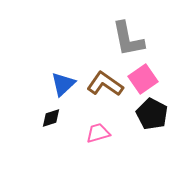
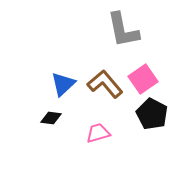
gray L-shape: moved 5 px left, 9 px up
brown L-shape: rotated 15 degrees clockwise
black diamond: rotated 25 degrees clockwise
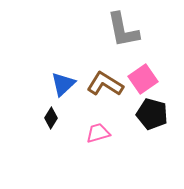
brown L-shape: rotated 18 degrees counterclockwise
black pentagon: rotated 12 degrees counterclockwise
black diamond: rotated 65 degrees counterclockwise
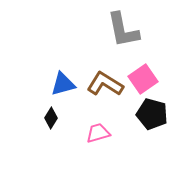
blue triangle: rotated 28 degrees clockwise
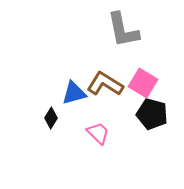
pink square: moved 4 px down; rotated 24 degrees counterclockwise
blue triangle: moved 11 px right, 9 px down
pink trapezoid: rotated 60 degrees clockwise
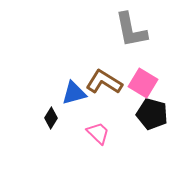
gray L-shape: moved 8 px right
brown L-shape: moved 1 px left, 2 px up
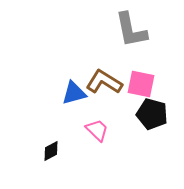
pink square: moved 2 px left, 1 px down; rotated 20 degrees counterclockwise
black diamond: moved 33 px down; rotated 30 degrees clockwise
pink trapezoid: moved 1 px left, 3 px up
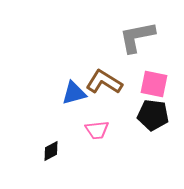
gray L-shape: moved 6 px right, 7 px down; rotated 90 degrees clockwise
pink square: moved 13 px right
black pentagon: moved 1 px right, 1 px down; rotated 8 degrees counterclockwise
pink trapezoid: rotated 130 degrees clockwise
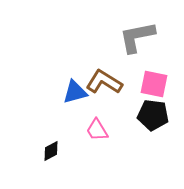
blue triangle: moved 1 px right, 1 px up
pink trapezoid: rotated 65 degrees clockwise
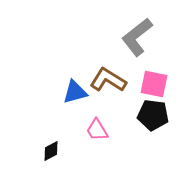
gray L-shape: rotated 27 degrees counterclockwise
brown L-shape: moved 4 px right, 2 px up
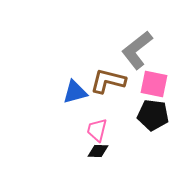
gray L-shape: moved 13 px down
brown L-shape: moved 1 px down; rotated 18 degrees counterclockwise
pink trapezoid: rotated 45 degrees clockwise
black diamond: moved 47 px right; rotated 30 degrees clockwise
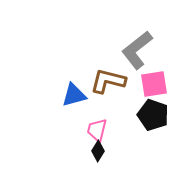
pink square: rotated 20 degrees counterclockwise
blue triangle: moved 1 px left, 3 px down
black pentagon: rotated 12 degrees clockwise
black diamond: rotated 60 degrees counterclockwise
